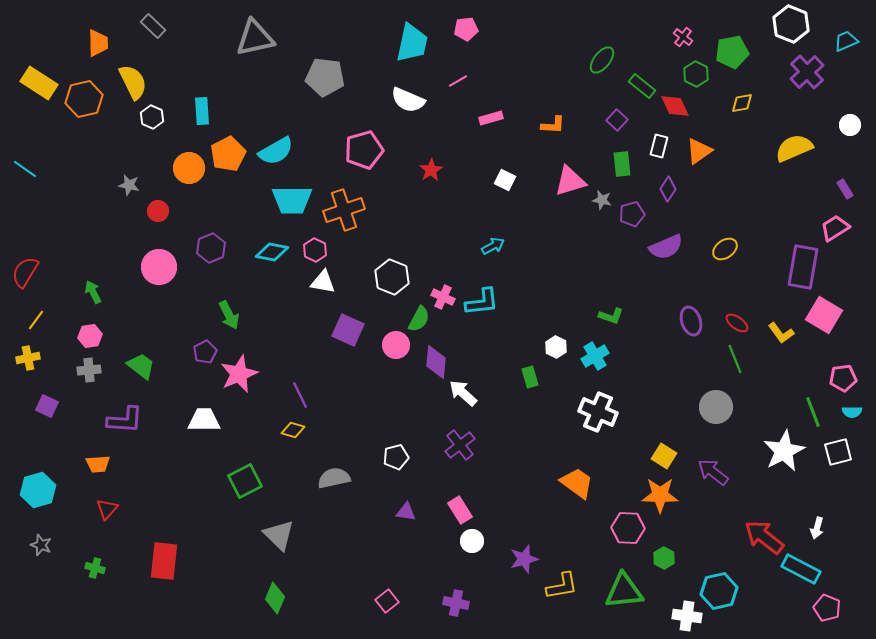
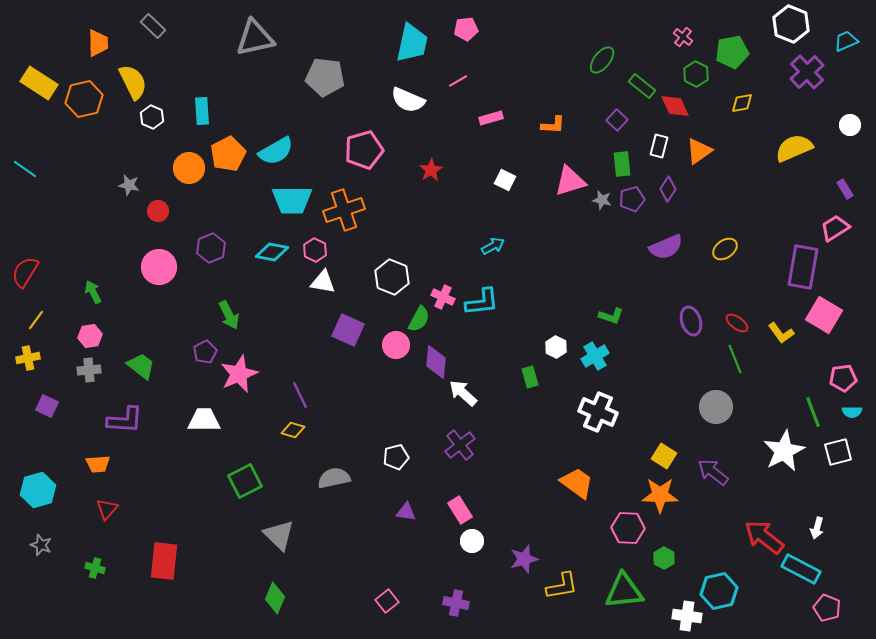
purple pentagon at (632, 214): moved 15 px up
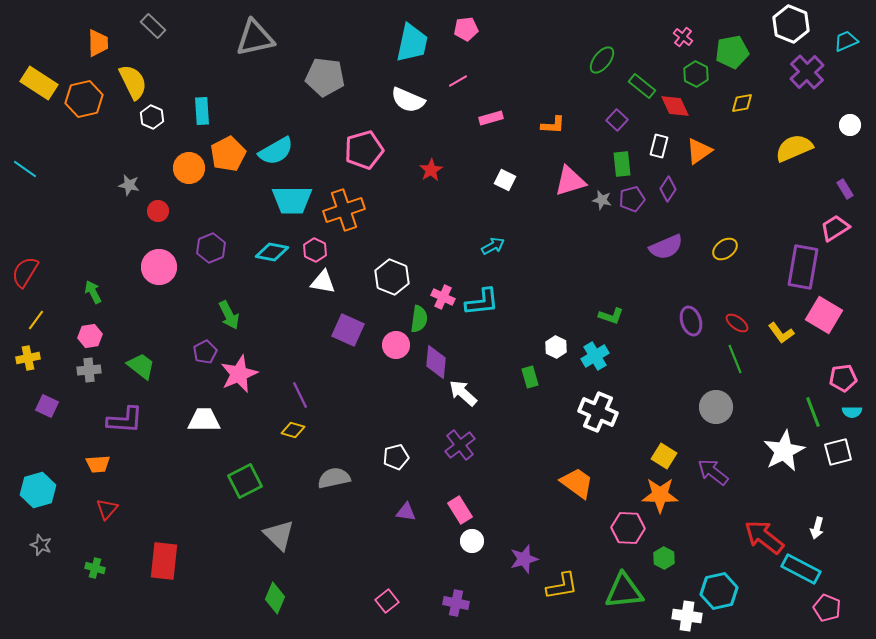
green semicircle at (419, 319): rotated 20 degrees counterclockwise
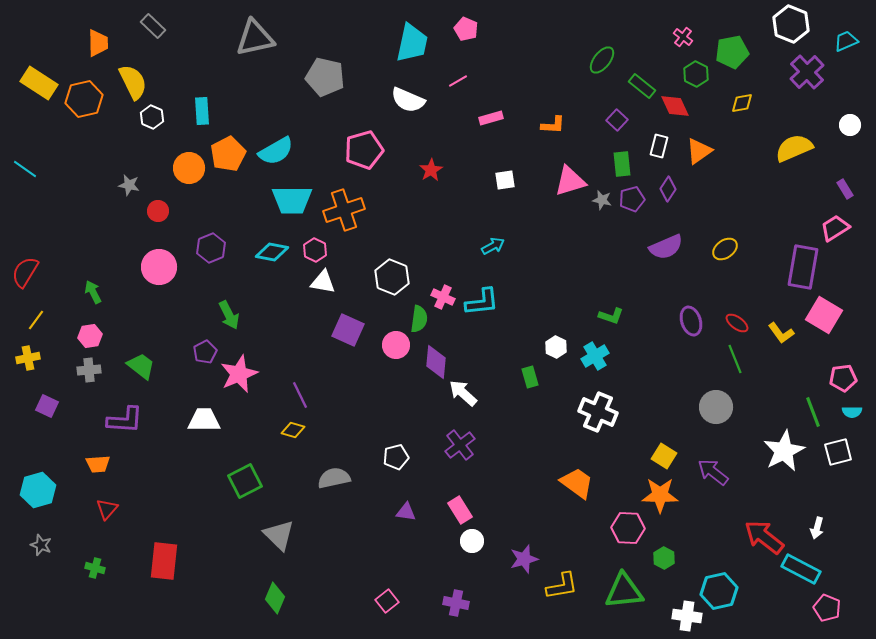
pink pentagon at (466, 29): rotated 30 degrees clockwise
gray pentagon at (325, 77): rotated 6 degrees clockwise
white square at (505, 180): rotated 35 degrees counterclockwise
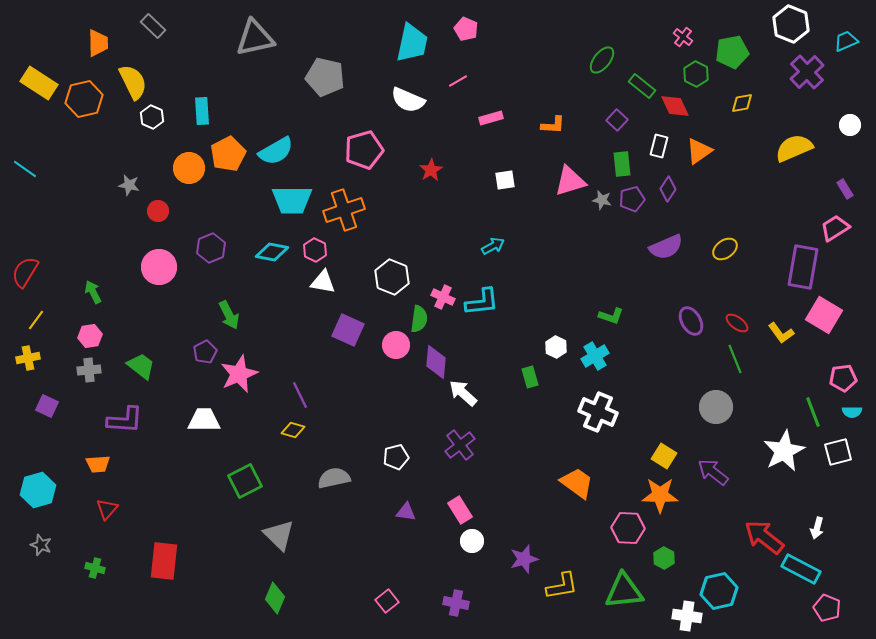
purple ellipse at (691, 321): rotated 12 degrees counterclockwise
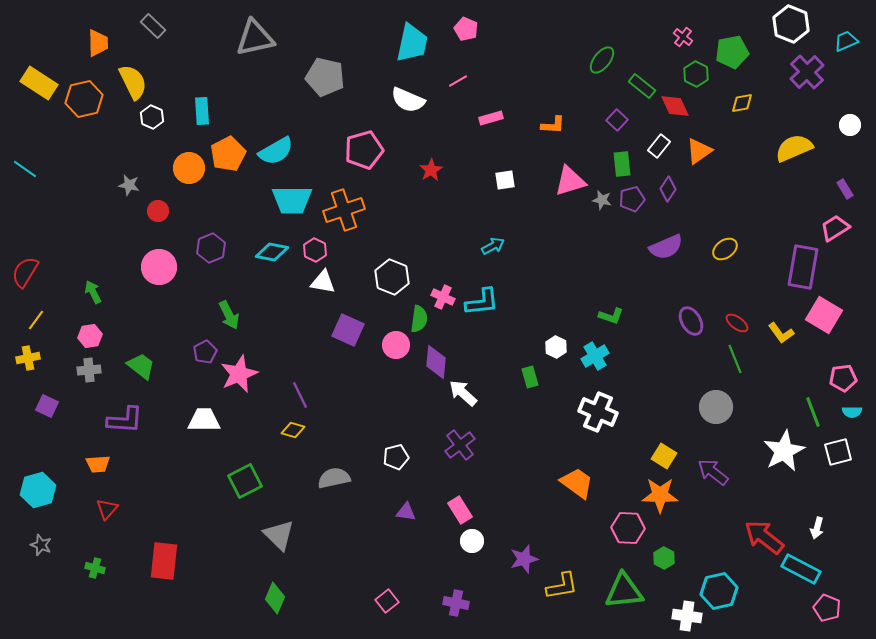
white rectangle at (659, 146): rotated 25 degrees clockwise
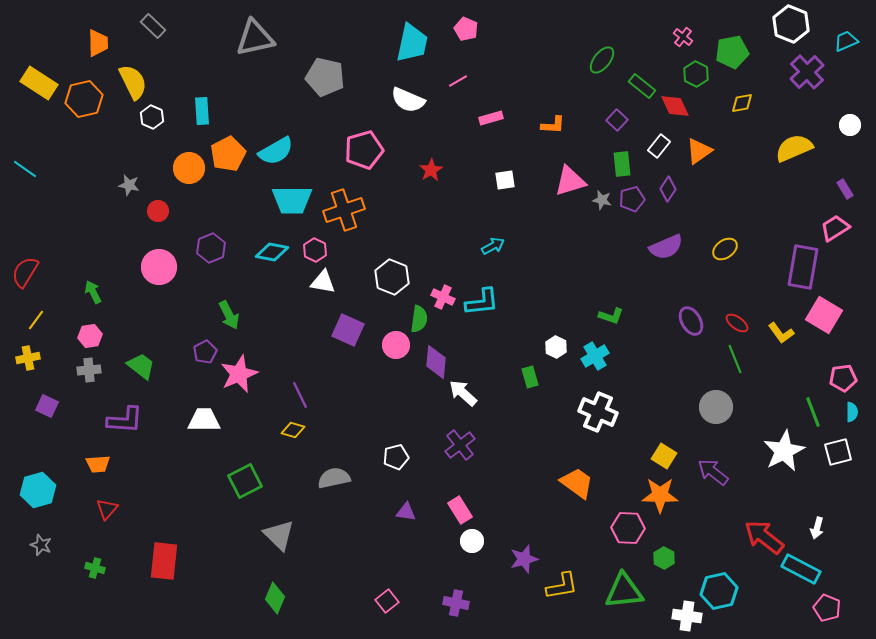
cyan semicircle at (852, 412): rotated 90 degrees counterclockwise
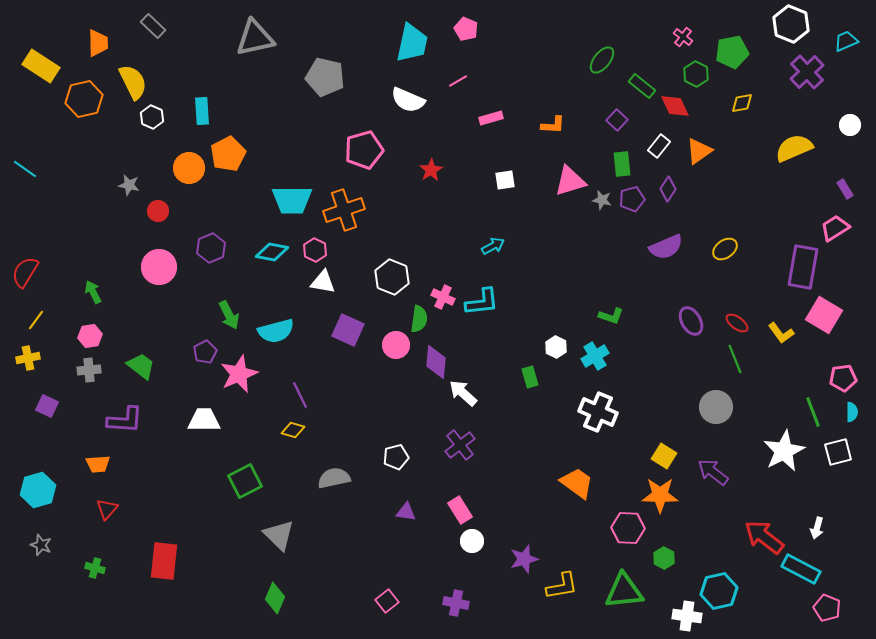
yellow rectangle at (39, 83): moved 2 px right, 17 px up
cyan semicircle at (276, 151): moved 180 px down; rotated 15 degrees clockwise
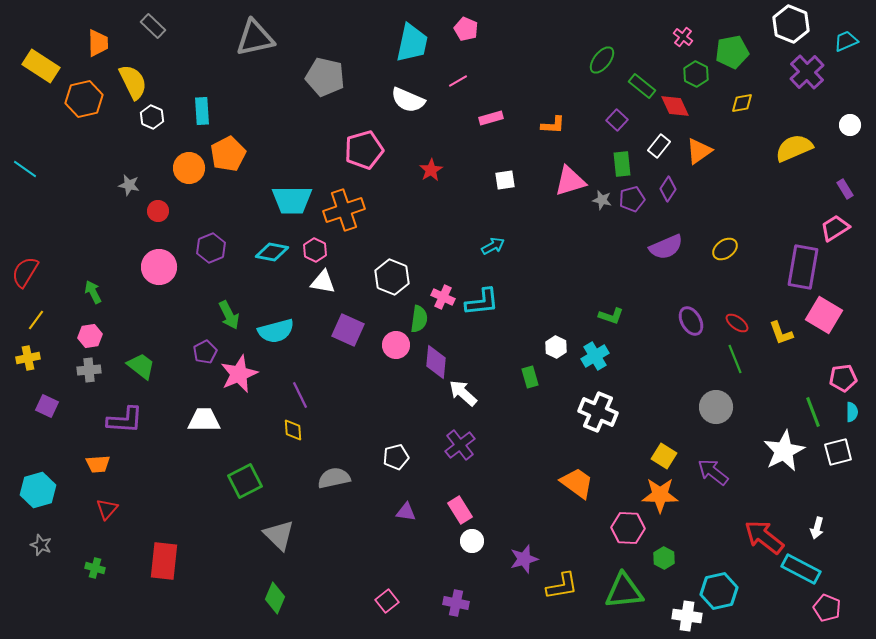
yellow L-shape at (781, 333): rotated 16 degrees clockwise
yellow diamond at (293, 430): rotated 70 degrees clockwise
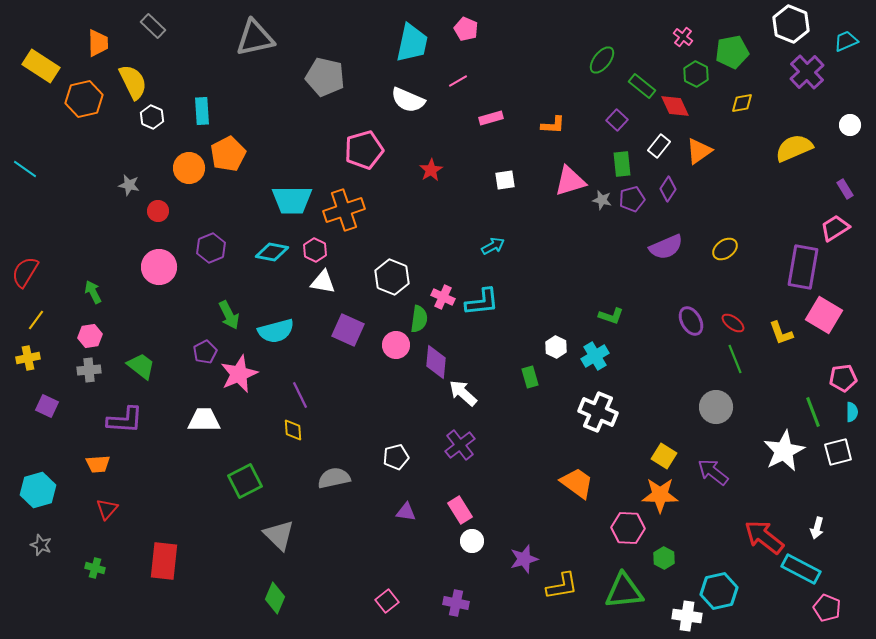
red ellipse at (737, 323): moved 4 px left
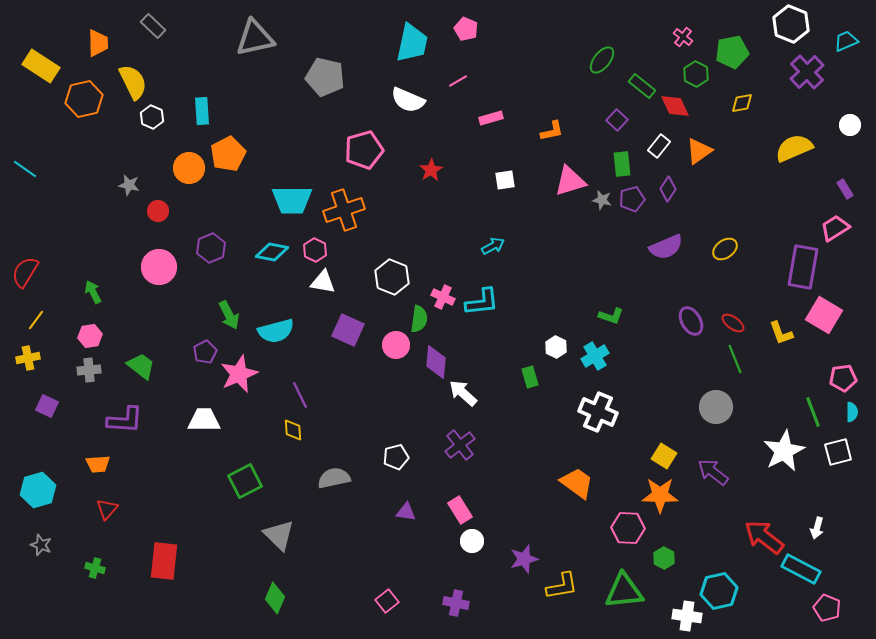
orange L-shape at (553, 125): moved 1 px left, 6 px down; rotated 15 degrees counterclockwise
